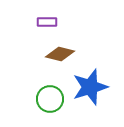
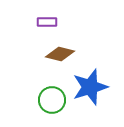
green circle: moved 2 px right, 1 px down
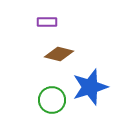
brown diamond: moved 1 px left
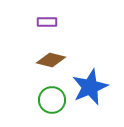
brown diamond: moved 8 px left, 6 px down
blue star: rotated 6 degrees counterclockwise
